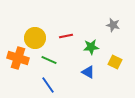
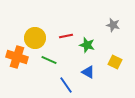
green star: moved 4 px left, 2 px up; rotated 21 degrees clockwise
orange cross: moved 1 px left, 1 px up
blue line: moved 18 px right
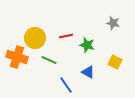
gray star: moved 2 px up
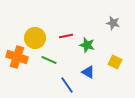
blue line: moved 1 px right
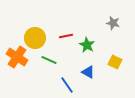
green star: rotated 14 degrees clockwise
orange cross: rotated 15 degrees clockwise
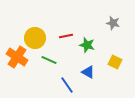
green star: rotated 14 degrees counterclockwise
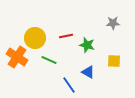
gray star: rotated 16 degrees counterclockwise
yellow square: moved 1 px left, 1 px up; rotated 24 degrees counterclockwise
blue line: moved 2 px right
